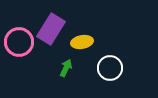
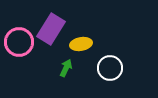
yellow ellipse: moved 1 px left, 2 px down
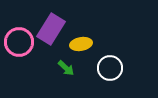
green arrow: rotated 108 degrees clockwise
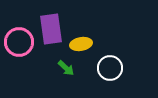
purple rectangle: rotated 40 degrees counterclockwise
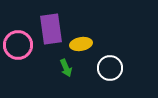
pink circle: moved 1 px left, 3 px down
green arrow: rotated 24 degrees clockwise
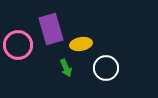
purple rectangle: rotated 8 degrees counterclockwise
white circle: moved 4 px left
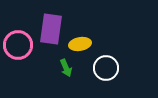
purple rectangle: rotated 24 degrees clockwise
yellow ellipse: moved 1 px left
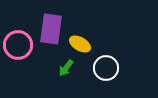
yellow ellipse: rotated 40 degrees clockwise
green arrow: rotated 60 degrees clockwise
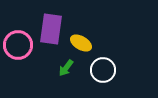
yellow ellipse: moved 1 px right, 1 px up
white circle: moved 3 px left, 2 px down
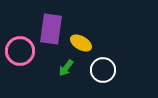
pink circle: moved 2 px right, 6 px down
